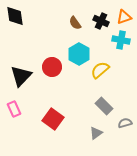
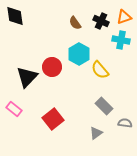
yellow semicircle: rotated 90 degrees counterclockwise
black triangle: moved 6 px right, 1 px down
pink rectangle: rotated 28 degrees counterclockwise
red square: rotated 15 degrees clockwise
gray semicircle: rotated 24 degrees clockwise
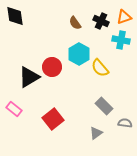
yellow semicircle: moved 2 px up
black triangle: moved 2 px right; rotated 15 degrees clockwise
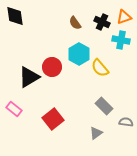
black cross: moved 1 px right, 1 px down
gray semicircle: moved 1 px right, 1 px up
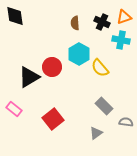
brown semicircle: rotated 32 degrees clockwise
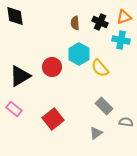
black cross: moved 2 px left
black triangle: moved 9 px left, 1 px up
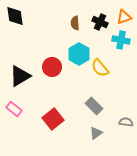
gray rectangle: moved 10 px left
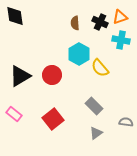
orange triangle: moved 4 px left
red circle: moved 8 px down
pink rectangle: moved 5 px down
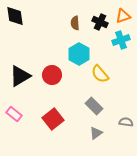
orange triangle: moved 3 px right, 1 px up
cyan cross: rotated 30 degrees counterclockwise
yellow semicircle: moved 6 px down
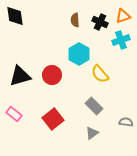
brown semicircle: moved 3 px up
black triangle: rotated 15 degrees clockwise
gray triangle: moved 4 px left
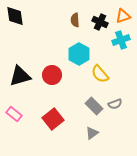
gray semicircle: moved 11 px left, 18 px up; rotated 152 degrees clockwise
